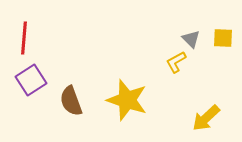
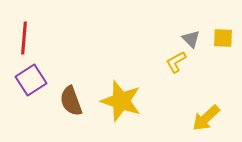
yellow star: moved 6 px left, 1 px down
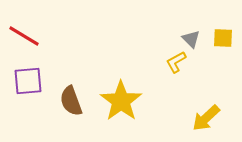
red line: moved 2 px up; rotated 64 degrees counterclockwise
purple square: moved 3 px left, 1 px down; rotated 28 degrees clockwise
yellow star: rotated 18 degrees clockwise
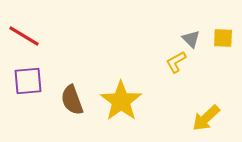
brown semicircle: moved 1 px right, 1 px up
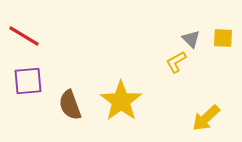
brown semicircle: moved 2 px left, 5 px down
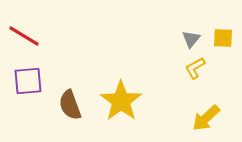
gray triangle: rotated 24 degrees clockwise
yellow L-shape: moved 19 px right, 6 px down
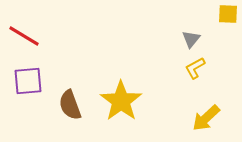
yellow square: moved 5 px right, 24 px up
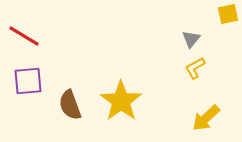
yellow square: rotated 15 degrees counterclockwise
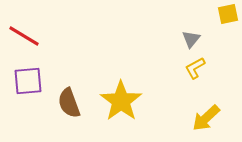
brown semicircle: moved 1 px left, 2 px up
